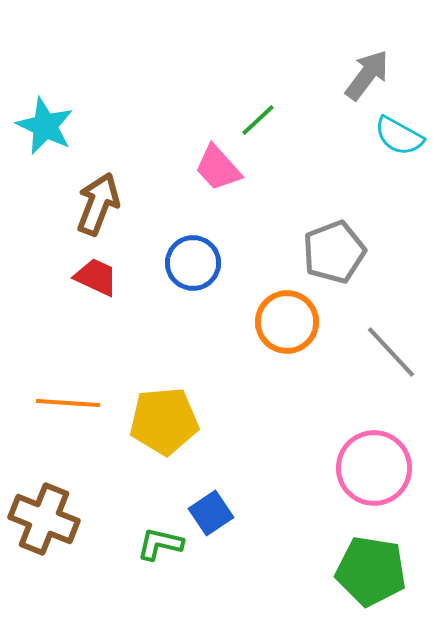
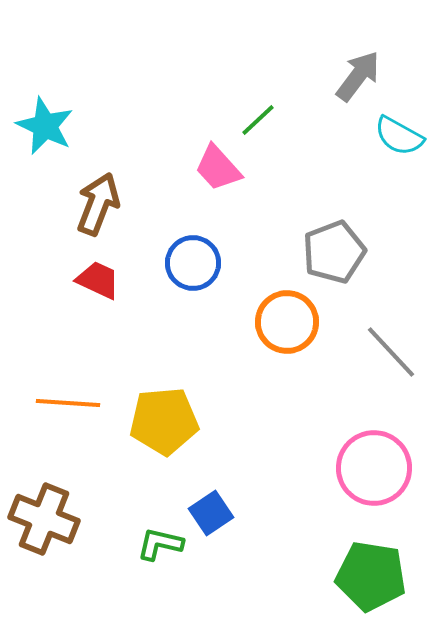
gray arrow: moved 9 px left, 1 px down
red trapezoid: moved 2 px right, 3 px down
green pentagon: moved 5 px down
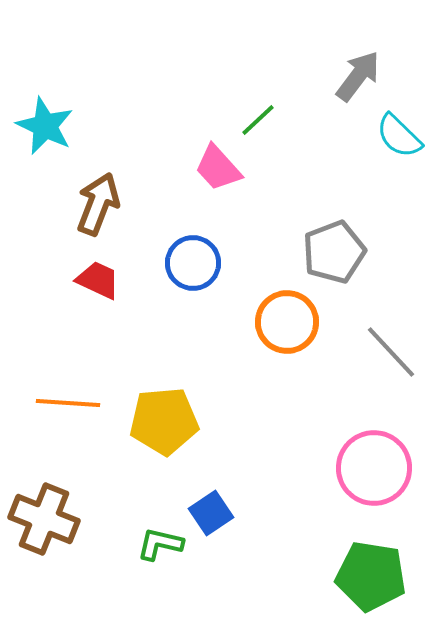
cyan semicircle: rotated 15 degrees clockwise
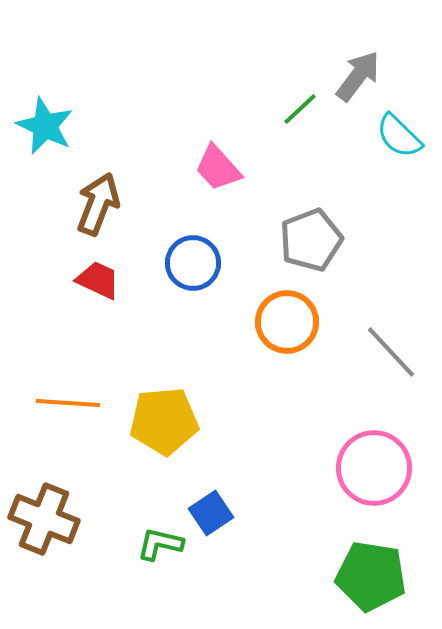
green line: moved 42 px right, 11 px up
gray pentagon: moved 23 px left, 12 px up
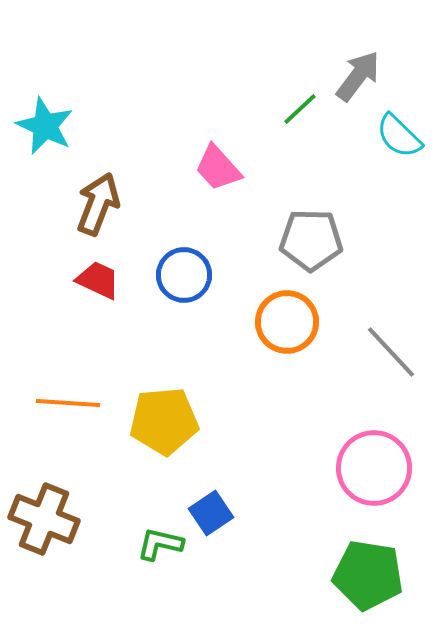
gray pentagon: rotated 22 degrees clockwise
blue circle: moved 9 px left, 12 px down
green pentagon: moved 3 px left, 1 px up
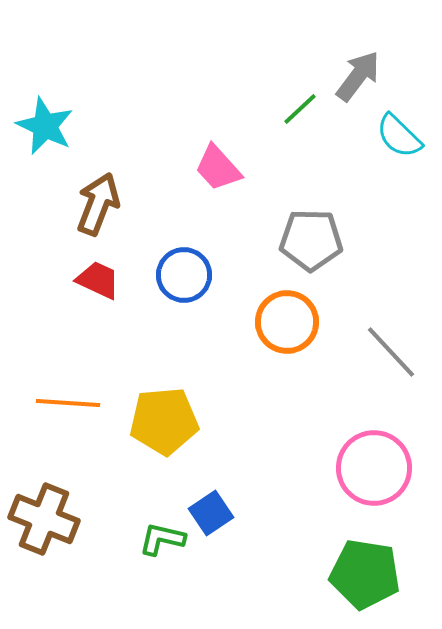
green L-shape: moved 2 px right, 5 px up
green pentagon: moved 3 px left, 1 px up
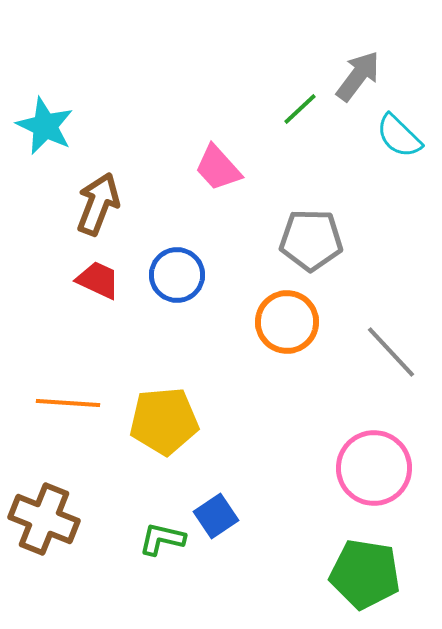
blue circle: moved 7 px left
blue square: moved 5 px right, 3 px down
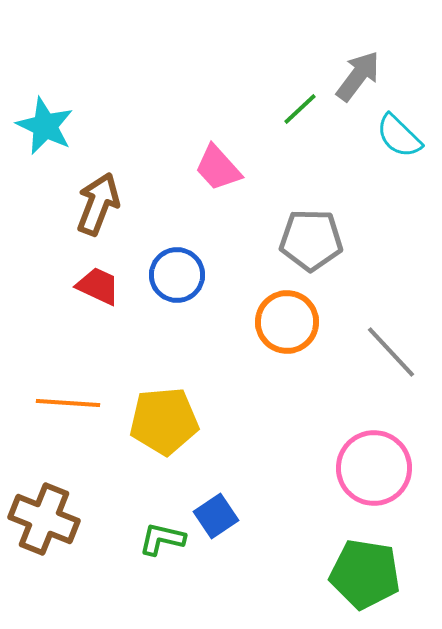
red trapezoid: moved 6 px down
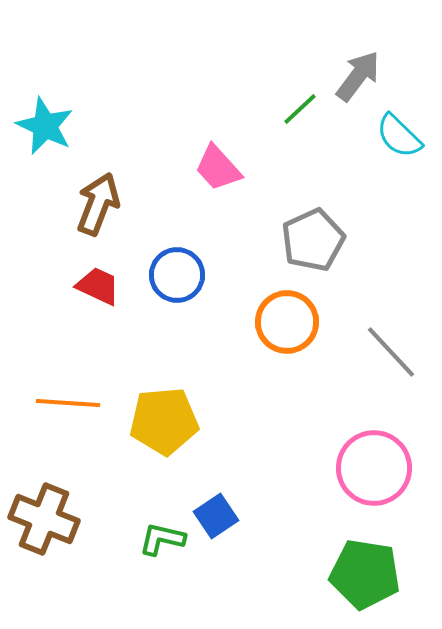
gray pentagon: moved 2 px right; rotated 26 degrees counterclockwise
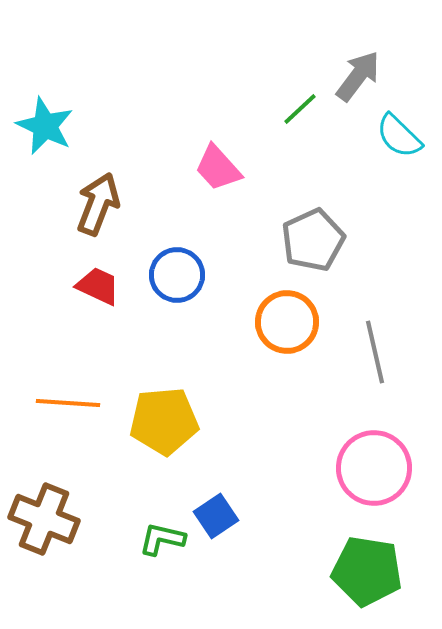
gray line: moved 16 px left; rotated 30 degrees clockwise
green pentagon: moved 2 px right, 3 px up
